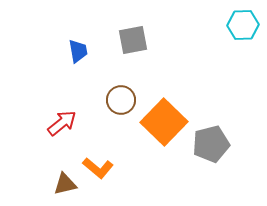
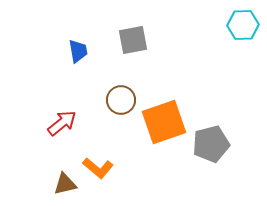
orange square: rotated 27 degrees clockwise
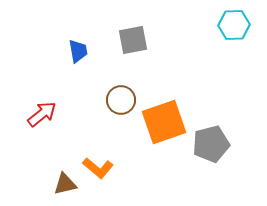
cyan hexagon: moved 9 px left
red arrow: moved 20 px left, 9 px up
